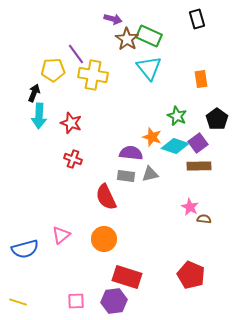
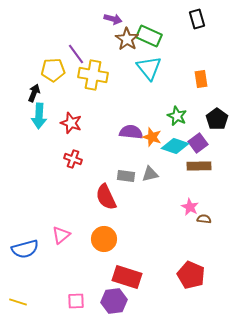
purple semicircle: moved 21 px up
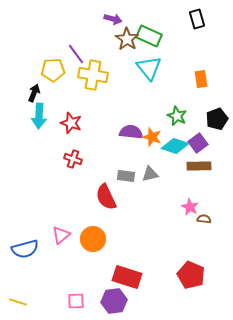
black pentagon: rotated 15 degrees clockwise
orange circle: moved 11 px left
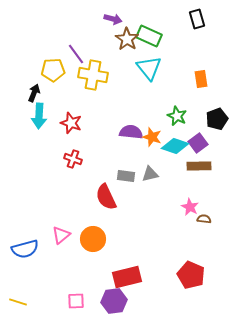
red rectangle: rotated 32 degrees counterclockwise
